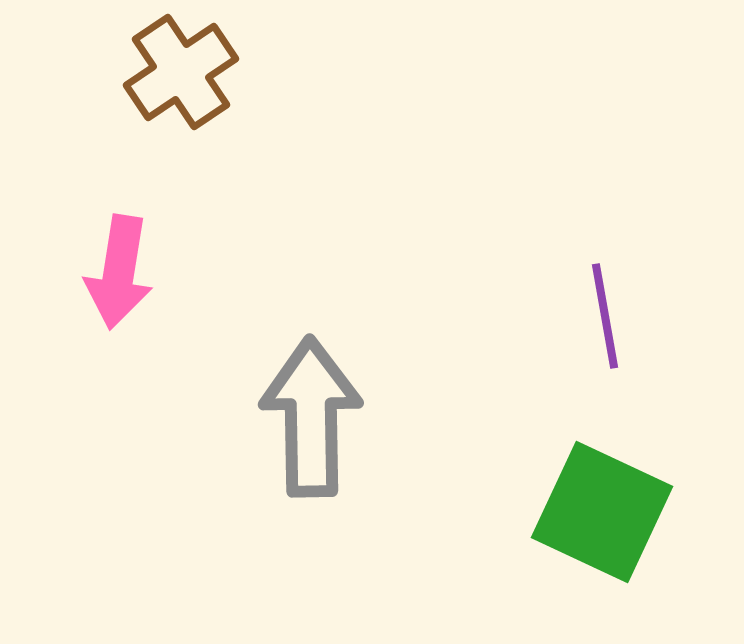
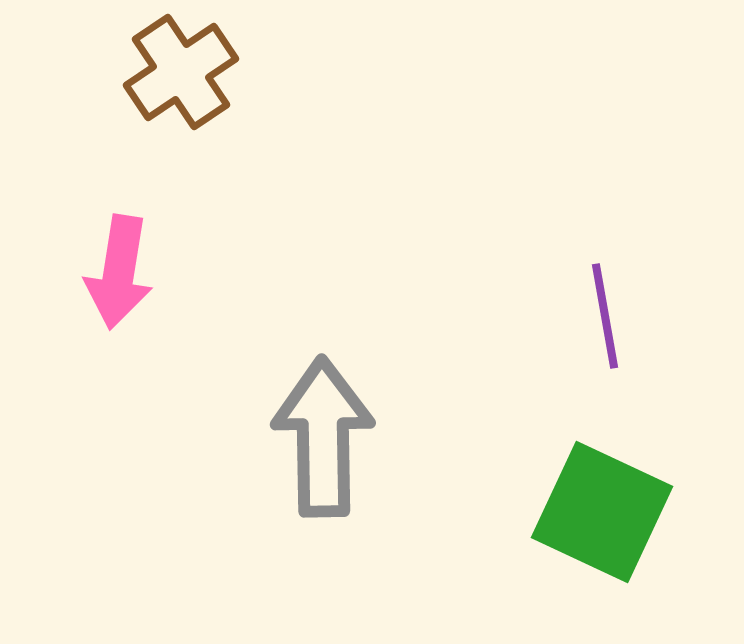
gray arrow: moved 12 px right, 20 px down
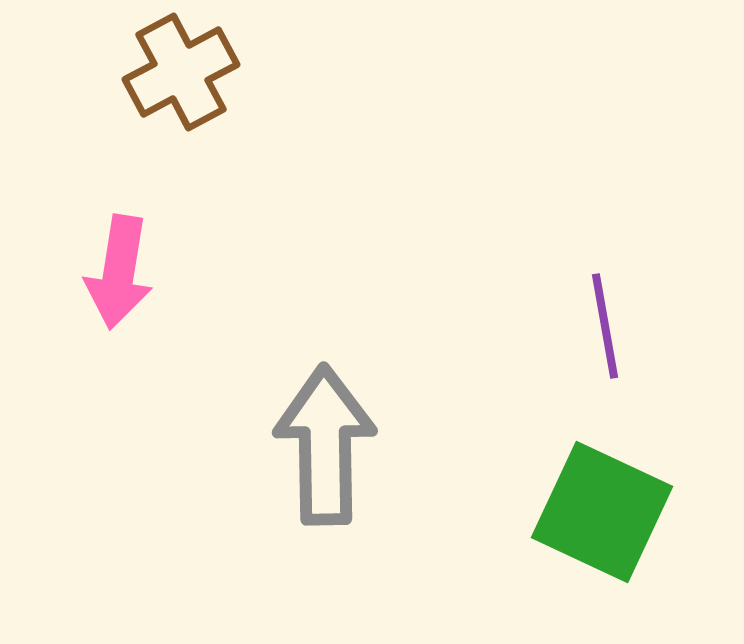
brown cross: rotated 6 degrees clockwise
purple line: moved 10 px down
gray arrow: moved 2 px right, 8 px down
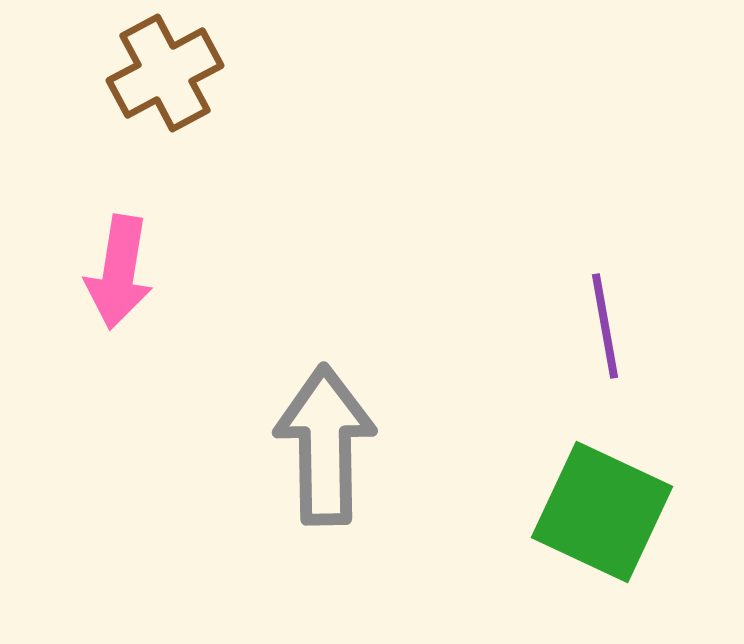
brown cross: moved 16 px left, 1 px down
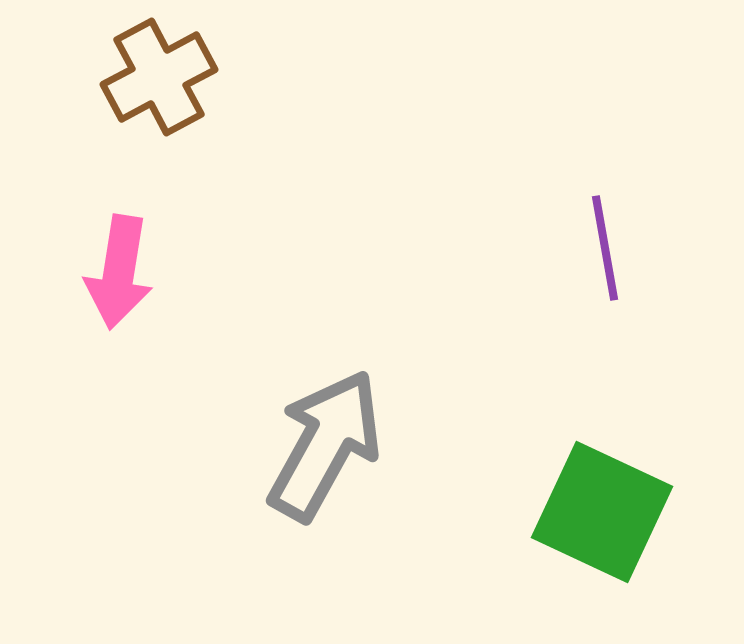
brown cross: moved 6 px left, 4 px down
purple line: moved 78 px up
gray arrow: rotated 30 degrees clockwise
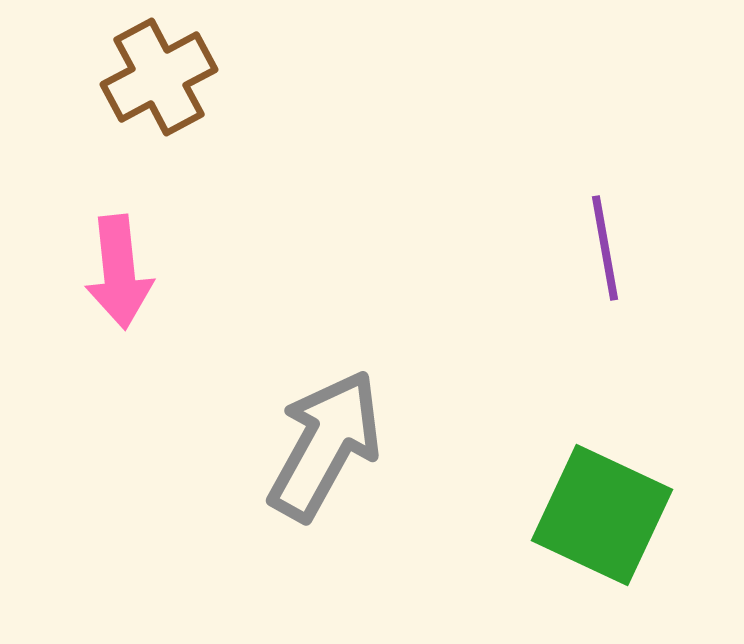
pink arrow: rotated 15 degrees counterclockwise
green square: moved 3 px down
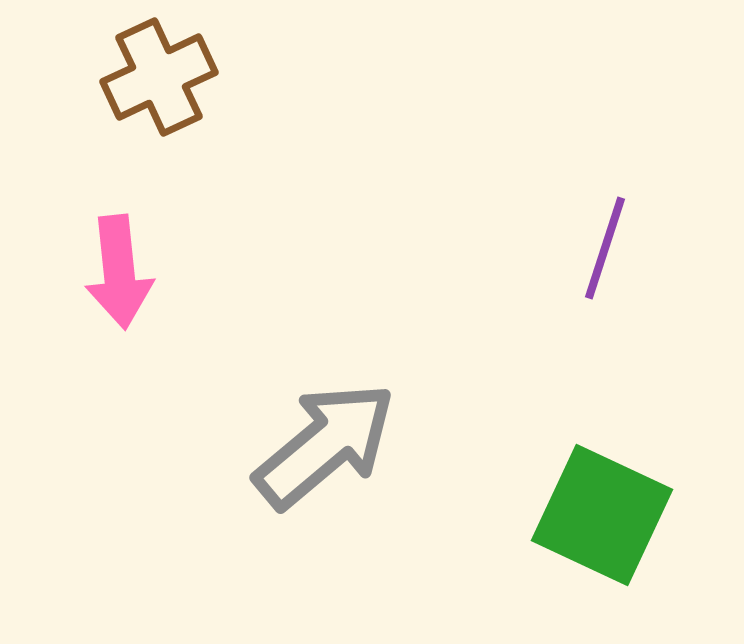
brown cross: rotated 3 degrees clockwise
purple line: rotated 28 degrees clockwise
gray arrow: rotated 21 degrees clockwise
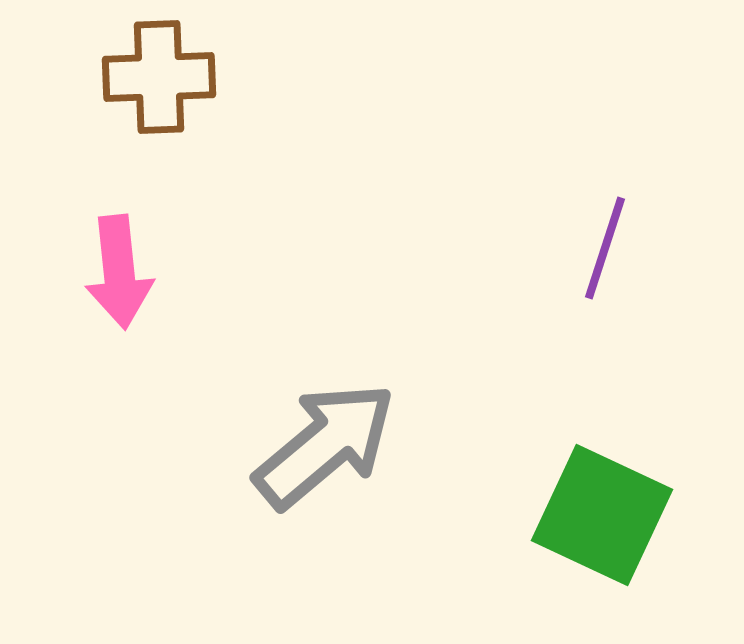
brown cross: rotated 23 degrees clockwise
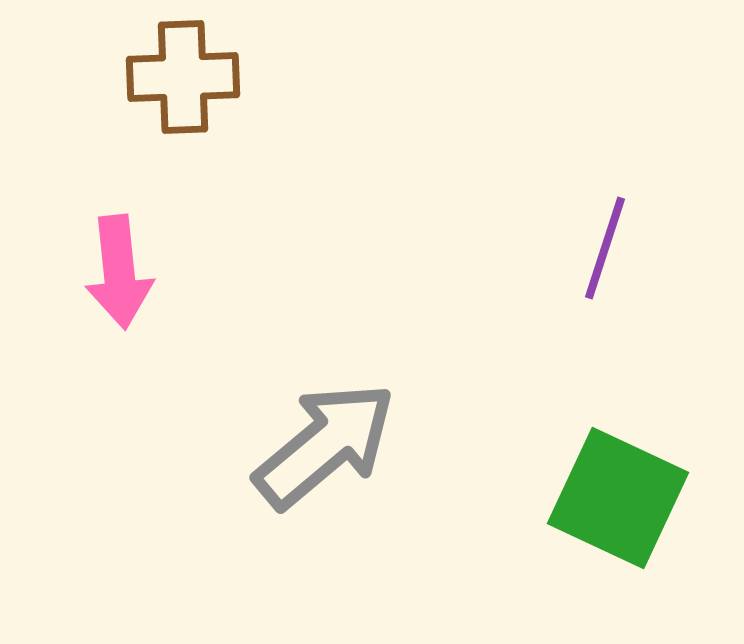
brown cross: moved 24 px right
green square: moved 16 px right, 17 px up
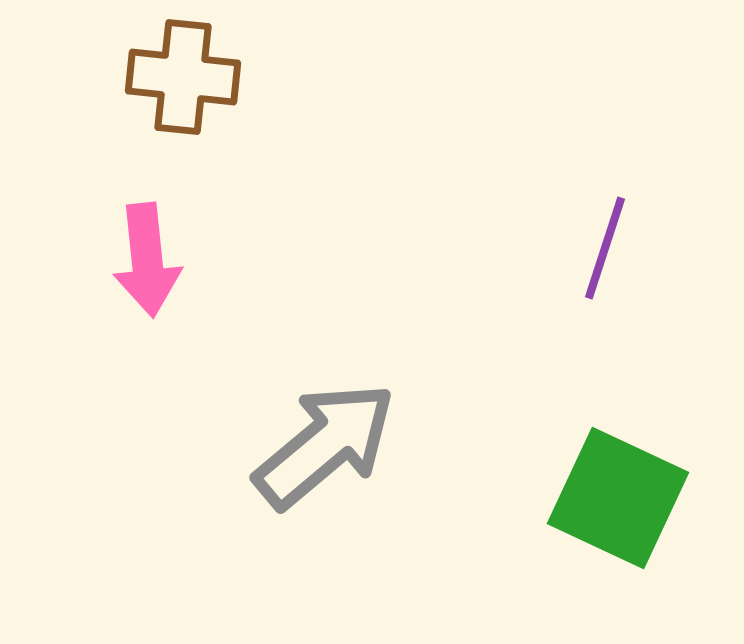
brown cross: rotated 8 degrees clockwise
pink arrow: moved 28 px right, 12 px up
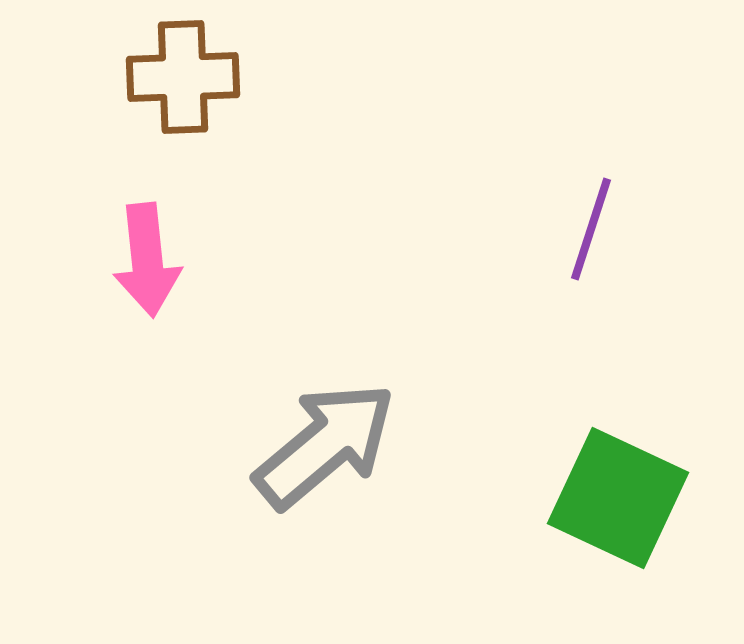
brown cross: rotated 8 degrees counterclockwise
purple line: moved 14 px left, 19 px up
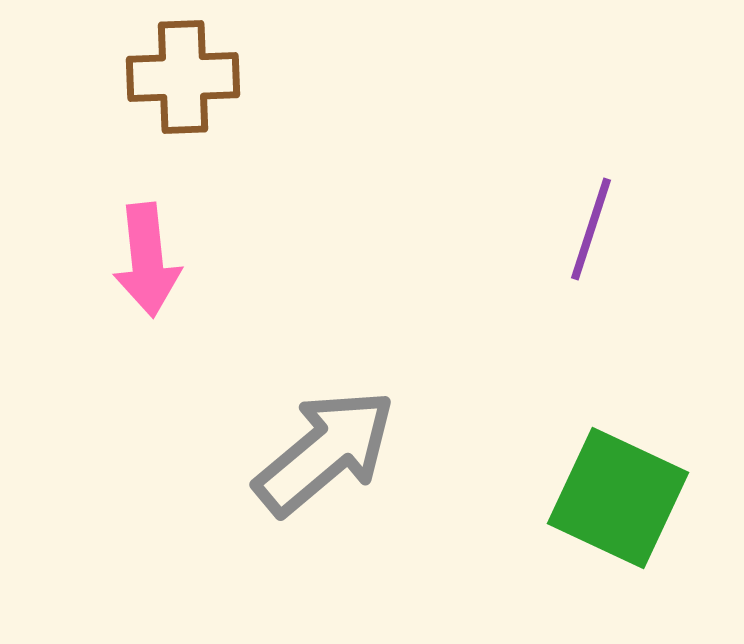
gray arrow: moved 7 px down
